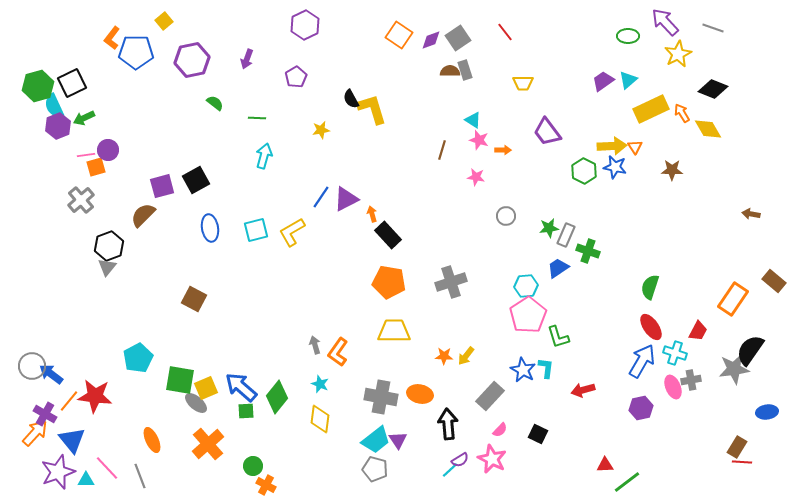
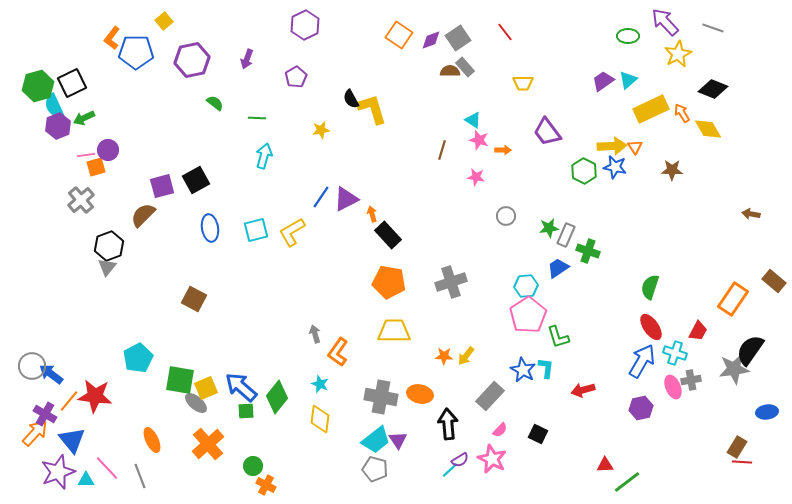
gray rectangle at (465, 70): moved 3 px up; rotated 24 degrees counterclockwise
gray arrow at (315, 345): moved 11 px up
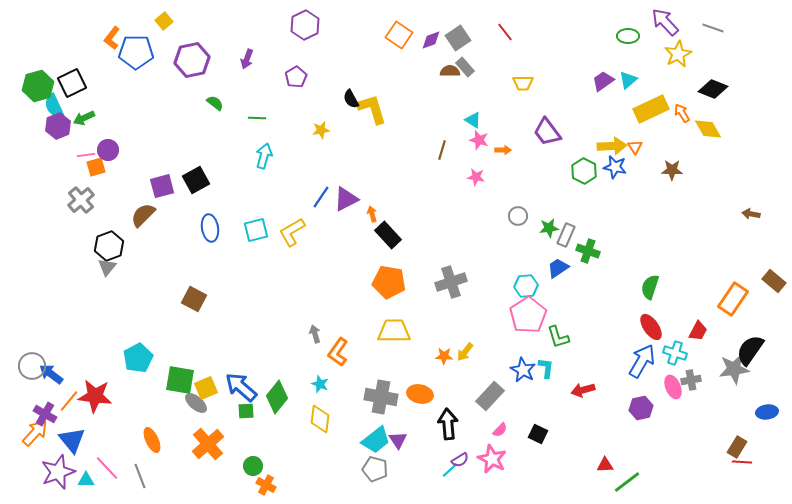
gray circle at (506, 216): moved 12 px right
yellow arrow at (466, 356): moved 1 px left, 4 px up
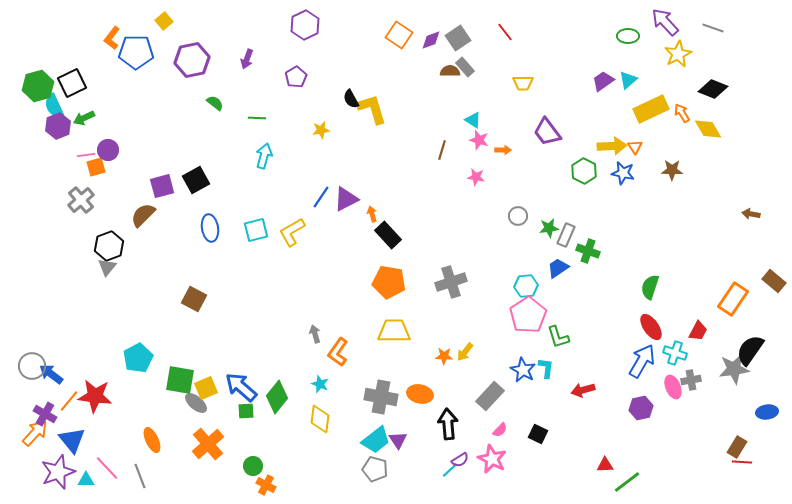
blue star at (615, 167): moved 8 px right, 6 px down
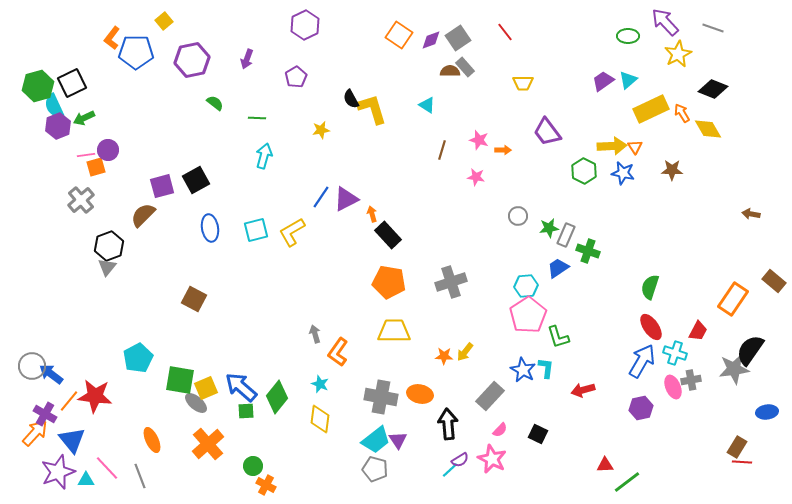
cyan triangle at (473, 120): moved 46 px left, 15 px up
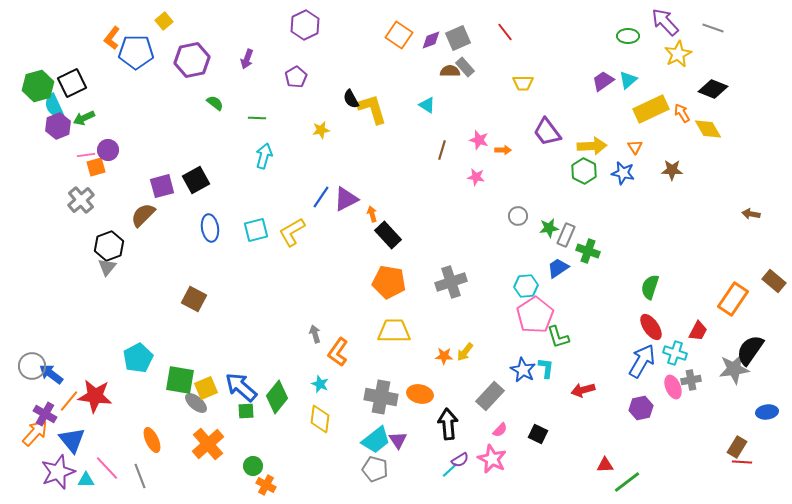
gray square at (458, 38): rotated 10 degrees clockwise
yellow arrow at (612, 146): moved 20 px left
pink pentagon at (528, 315): moved 7 px right
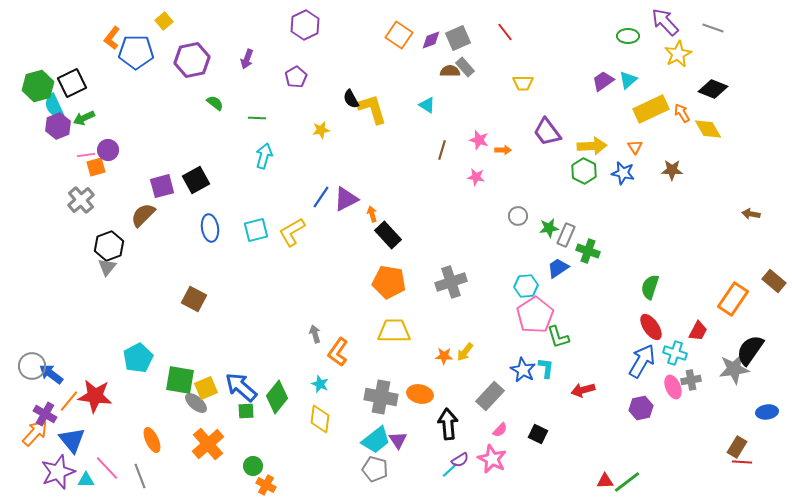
red triangle at (605, 465): moved 16 px down
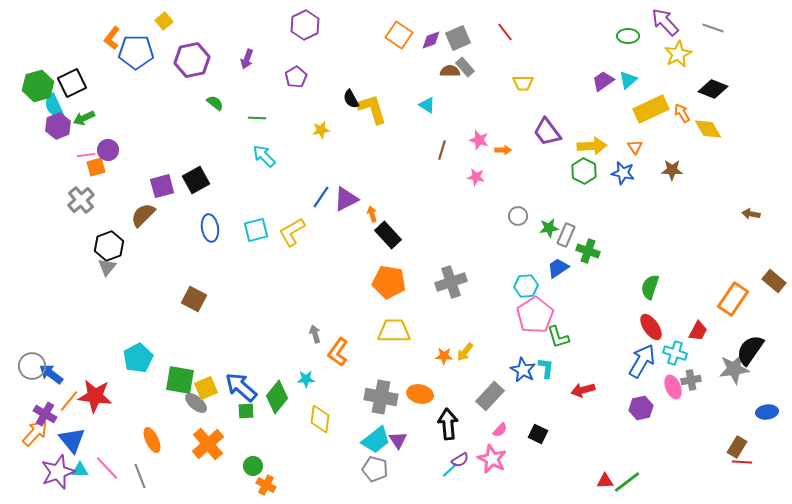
cyan arrow at (264, 156): rotated 60 degrees counterclockwise
cyan star at (320, 384): moved 14 px left, 5 px up; rotated 24 degrees counterclockwise
cyan triangle at (86, 480): moved 6 px left, 10 px up
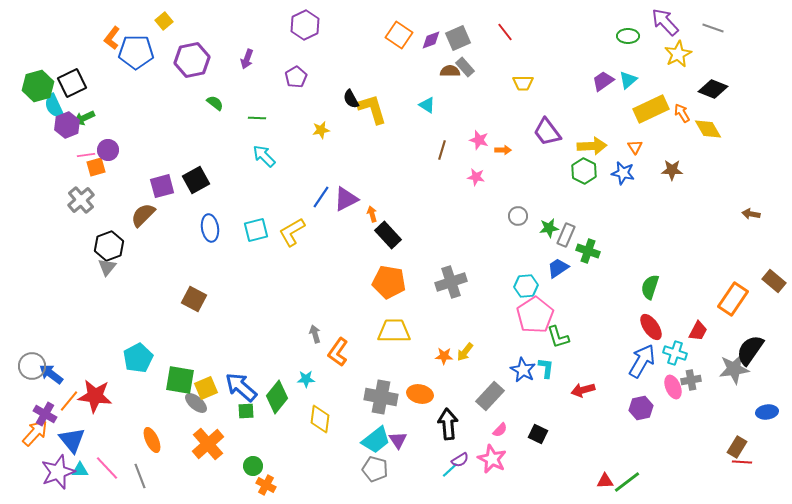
purple hexagon at (58, 126): moved 9 px right, 1 px up
